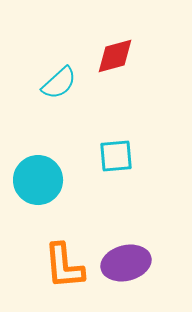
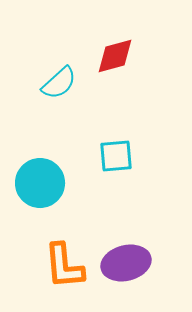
cyan circle: moved 2 px right, 3 px down
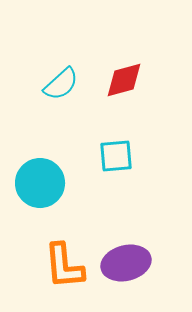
red diamond: moved 9 px right, 24 px down
cyan semicircle: moved 2 px right, 1 px down
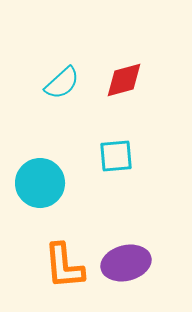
cyan semicircle: moved 1 px right, 1 px up
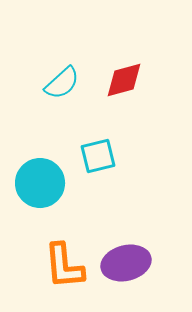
cyan square: moved 18 px left; rotated 9 degrees counterclockwise
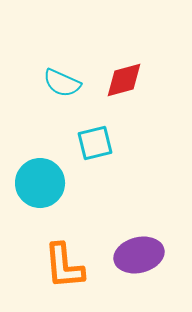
cyan semicircle: rotated 66 degrees clockwise
cyan square: moved 3 px left, 13 px up
purple ellipse: moved 13 px right, 8 px up
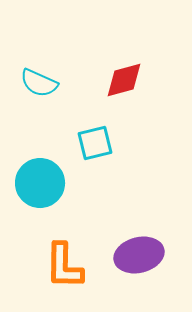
cyan semicircle: moved 23 px left
orange L-shape: rotated 6 degrees clockwise
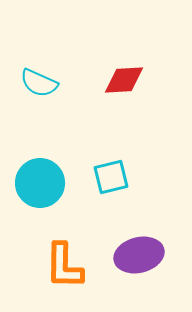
red diamond: rotated 12 degrees clockwise
cyan square: moved 16 px right, 34 px down
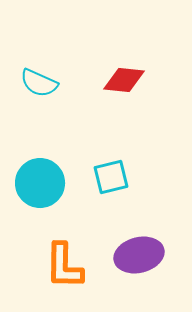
red diamond: rotated 9 degrees clockwise
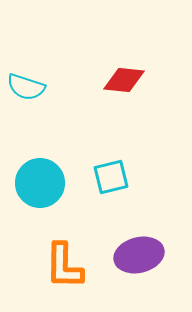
cyan semicircle: moved 13 px left, 4 px down; rotated 6 degrees counterclockwise
